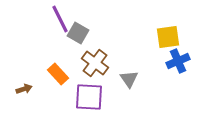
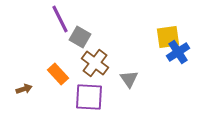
gray square: moved 2 px right, 4 px down
blue cross: moved 9 px up; rotated 10 degrees counterclockwise
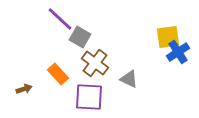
purple line: rotated 20 degrees counterclockwise
gray triangle: rotated 30 degrees counterclockwise
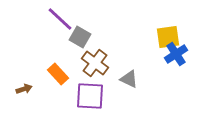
blue cross: moved 2 px left, 2 px down
purple square: moved 1 px right, 1 px up
